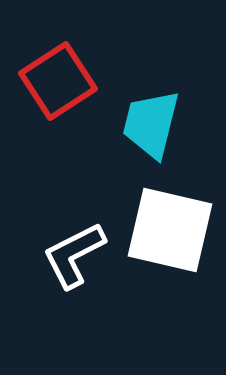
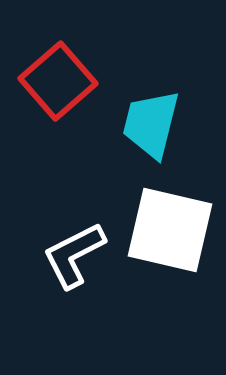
red square: rotated 8 degrees counterclockwise
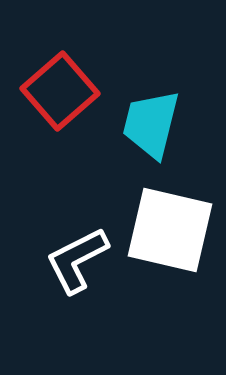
red square: moved 2 px right, 10 px down
white L-shape: moved 3 px right, 5 px down
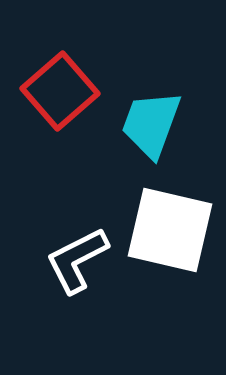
cyan trapezoid: rotated 6 degrees clockwise
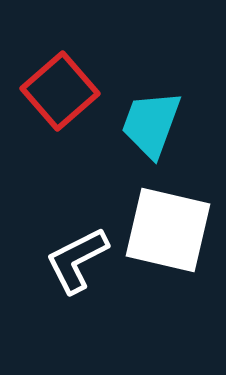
white square: moved 2 px left
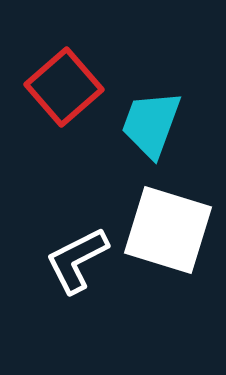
red square: moved 4 px right, 4 px up
white square: rotated 4 degrees clockwise
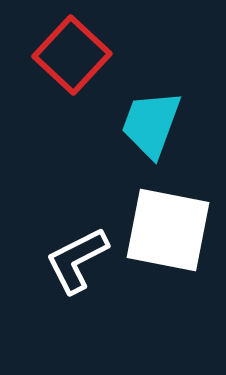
red square: moved 8 px right, 32 px up; rotated 6 degrees counterclockwise
white square: rotated 6 degrees counterclockwise
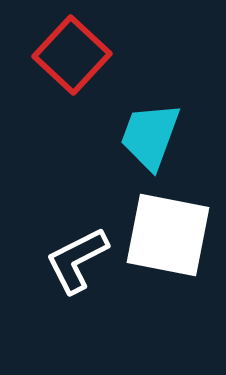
cyan trapezoid: moved 1 px left, 12 px down
white square: moved 5 px down
